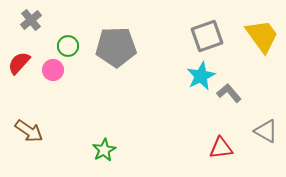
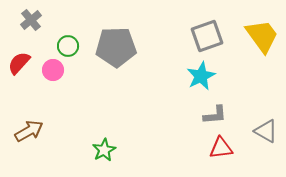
gray L-shape: moved 14 px left, 22 px down; rotated 125 degrees clockwise
brown arrow: rotated 64 degrees counterclockwise
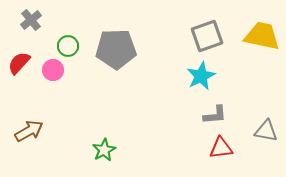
yellow trapezoid: rotated 42 degrees counterclockwise
gray pentagon: moved 2 px down
gray triangle: rotated 20 degrees counterclockwise
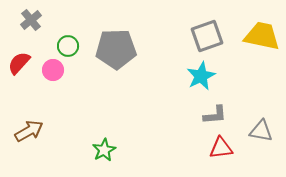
gray triangle: moved 5 px left
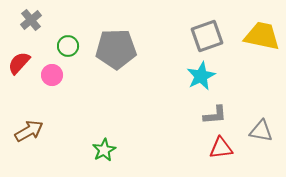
pink circle: moved 1 px left, 5 px down
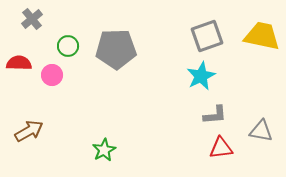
gray cross: moved 1 px right, 1 px up
red semicircle: rotated 50 degrees clockwise
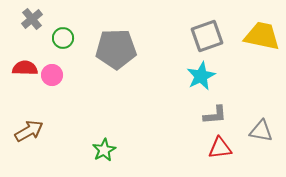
green circle: moved 5 px left, 8 px up
red semicircle: moved 6 px right, 5 px down
red triangle: moved 1 px left
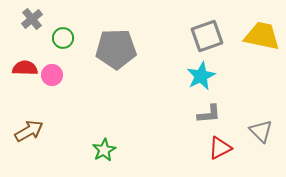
gray L-shape: moved 6 px left, 1 px up
gray triangle: rotated 35 degrees clockwise
red triangle: rotated 20 degrees counterclockwise
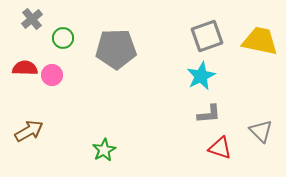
yellow trapezoid: moved 2 px left, 5 px down
red triangle: rotated 45 degrees clockwise
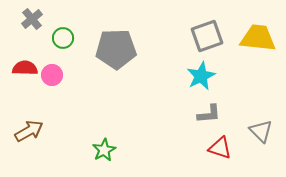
yellow trapezoid: moved 2 px left, 3 px up; rotated 6 degrees counterclockwise
